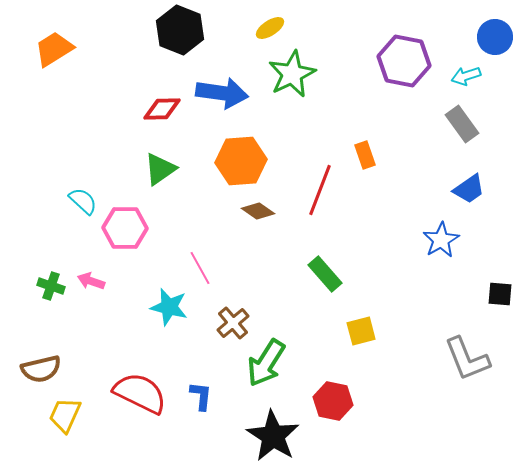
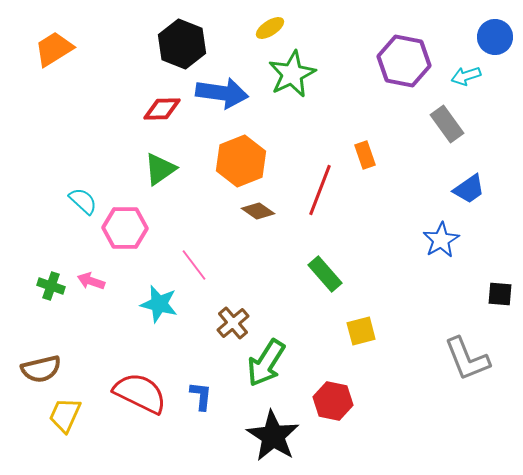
black hexagon: moved 2 px right, 14 px down
gray rectangle: moved 15 px left
orange hexagon: rotated 18 degrees counterclockwise
pink line: moved 6 px left, 3 px up; rotated 8 degrees counterclockwise
cyan star: moved 10 px left, 3 px up
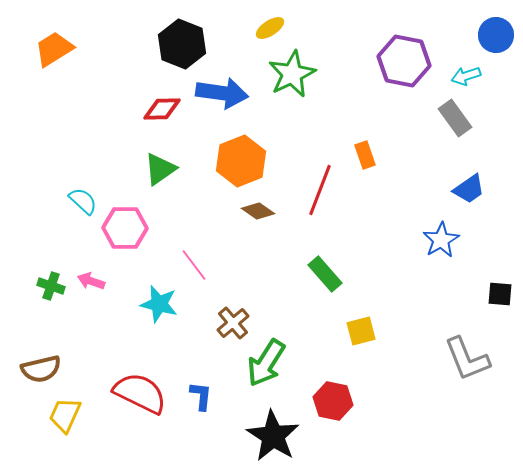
blue circle: moved 1 px right, 2 px up
gray rectangle: moved 8 px right, 6 px up
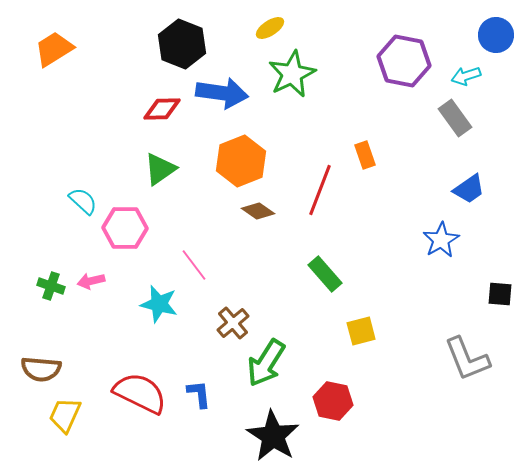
pink arrow: rotated 32 degrees counterclockwise
brown semicircle: rotated 18 degrees clockwise
blue L-shape: moved 2 px left, 2 px up; rotated 12 degrees counterclockwise
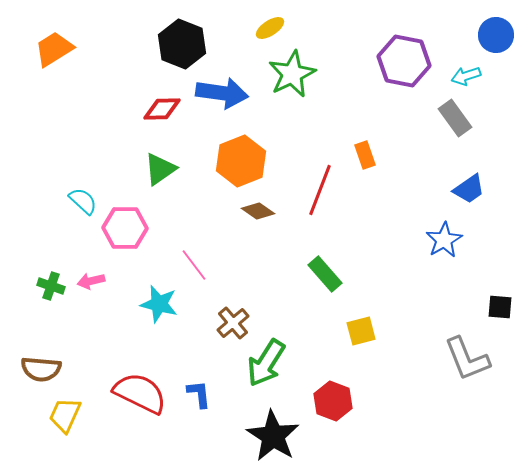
blue star: moved 3 px right
black square: moved 13 px down
red hexagon: rotated 9 degrees clockwise
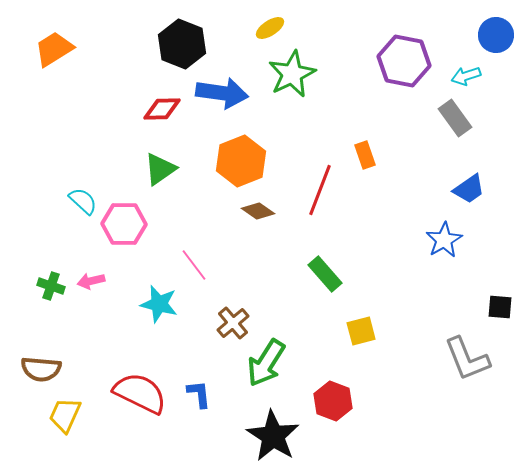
pink hexagon: moved 1 px left, 4 px up
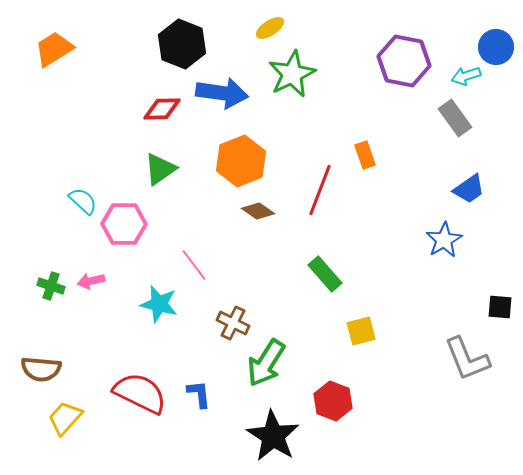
blue circle: moved 12 px down
brown cross: rotated 24 degrees counterclockwise
yellow trapezoid: moved 3 px down; rotated 18 degrees clockwise
